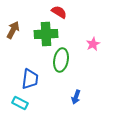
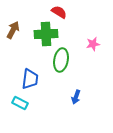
pink star: rotated 16 degrees clockwise
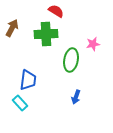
red semicircle: moved 3 px left, 1 px up
brown arrow: moved 1 px left, 2 px up
green ellipse: moved 10 px right
blue trapezoid: moved 2 px left, 1 px down
cyan rectangle: rotated 21 degrees clockwise
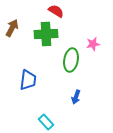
cyan rectangle: moved 26 px right, 19 px down
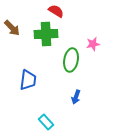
brown arrow: rotated 108 degrees clockwise
